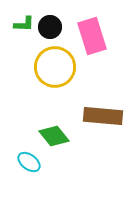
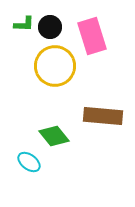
yellow circle: moved 1 px up
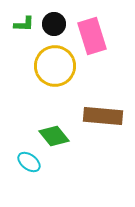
black circle: moved 4 px right, 3 px up
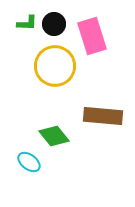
green L-shape: moved 3 px right, 1 px up
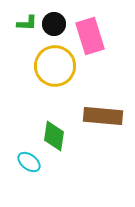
pink rectangle: moved 2 px left
green diamond: rotated 48 degrees clockwise
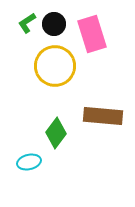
green L-shape: rotated 145 degrees clockwise
pink rectangle: moved 2 px right, 2 px up
green diamond: moved 2 px right, 3 px up; rotated 28 degrees clockwise
cyan ellipse: rotated 50 degrees counterclockwise
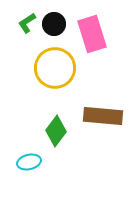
yellow circle: moved 2 px down
green diamond: moved 2 px up
